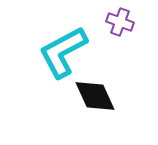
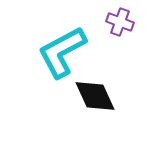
cyan L-shape: moved 1 px left
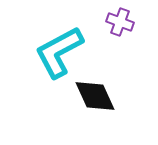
cyan L-shape: moved 3 px left
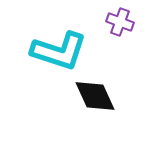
cyan L-shape: moved 1 px up; rotated 134 degrees counterclockwise
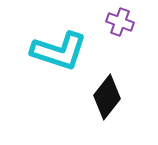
black diamond: moved 12 px right, 1 px down; rotated 63 degrees clockwise
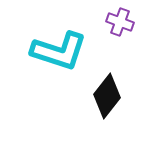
black diamond: moved 1 px up
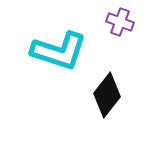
black diamond: moved 1 px up
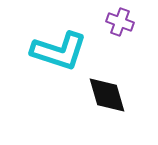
black diamond: rotated 54 degrees counterclockwise
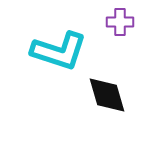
purple cross: rotated 20 degrees counterclockwise
